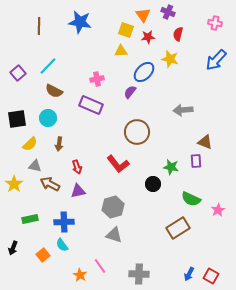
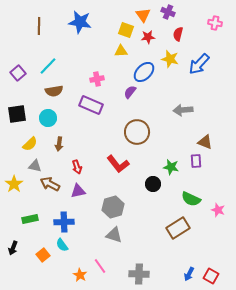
blue arrow at (216, 60): moved 17 px left, 4 px down
brown semicircle at (54, 91): rotated 36 degrees counterclockwise
black square at (17, 119): moved 5 px up
pink star at (218, 210): rotated 24 degrees counterclockwise
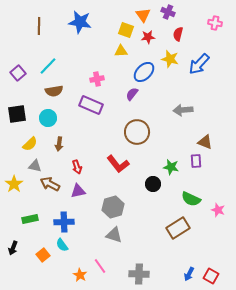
purple semicircle at (130, 92): moved 2 px right, 2 px down
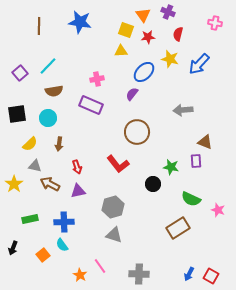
purple square at (18, 73): moved 2 px right
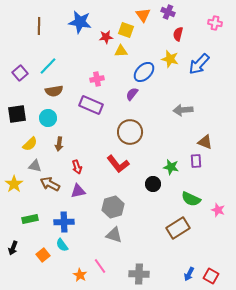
red star at (148, 37): moved 42 px left
brown circle at (137, 132): moved 7 px left
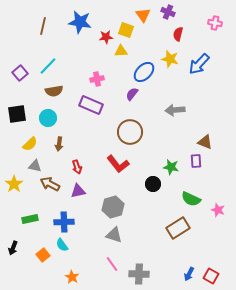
brown line at (39, 26): moved 4 px right; rotated 12 degrees clockwise
gray arrow at (183, 110): moved 8 px left
pink line at (100, 266): moved 12 px right, 2 px up
orange star at (80, 275): moved 8 px left, 2 px down
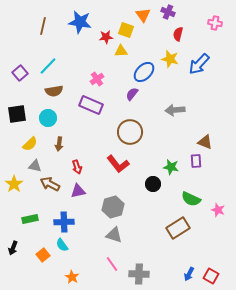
pink cross at (97, 79): rotated 24 degrees counterclockwise
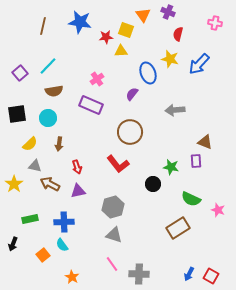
blue ellipse at (144, 72): moved 4 px right, 1 px down; rotated 65 degrees counterclockwise
black arrow at (13, 248): moved 4 px up
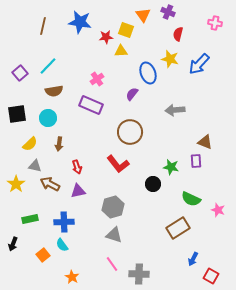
yellow star at (14, 184): moved 2 px right
blue arrow at (189, 274): moved 4 px right, 15 px up
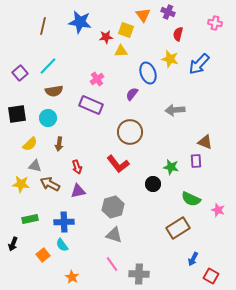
yellow star at (16, 184): moved 5 px right; rotated 30 degrees counterclockwise
